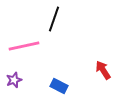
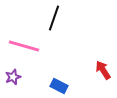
black line: moved 1 px up
pink line: rotated 28 degrees clockwise
purple star: moved 1 px left, 3 px up
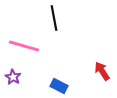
black line: rotated 30 degrees counterclockwise
red arrow: moved 1 px left, 1 px down
purple star: rotated 21 degrees counterclockwise
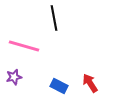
red arrow: moved 12 px left, 12 px down
purple star: moved 1 px right; rotated 28 degrees clockwise
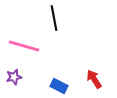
red arrow: moved 4 px right, 4 px up
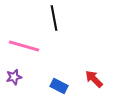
red arrow: rotated 12 degrees counterclockwise
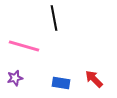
purple star: moved 1 px right, 1 px down
blue rectangle: moved 2 px right, 3 px up; rotated 18 degrees counterclockwise
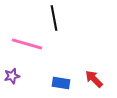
pink line: moved 3 px right, 2 px up
purple star: moved 3 px left, 2 px up
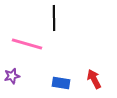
black line: rotated 10 degrees clockwise
red arrow: rotated 18 degrees clockwise
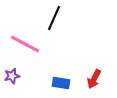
black line: rotated 25 degrees clockwise
pink line: moved 2 px left; rotated 12 degrees clockwise
red arrow: rotated 126 degrees counterclockwise
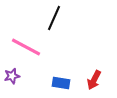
pink line: moved 1 px right, 3 px down
red arrow: moved 1 px down
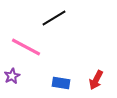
black line: rotated 35 degrees clockwise
purple star: rotated 14 degrees counterclockwise
red arrow: moved 2 px right
